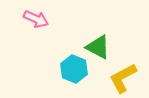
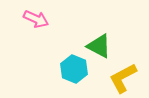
green triangle: moved 1 px right, 1 px up
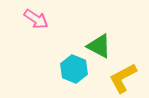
pink arrow: rotated 10 degrees clockwise
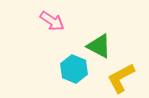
pink arrow: moved 16 px right, 2 px down
yellow L-shape: moved 2 px left
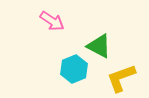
cyan hexagon: rotated 16 degrees clockwise
yellow L-shape: rotated 8 degrees clockwise
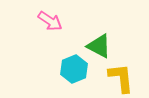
pink arrow: moved 2 px left
yellow L-shape: rotated 104 degrees clockwise
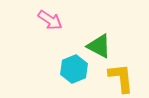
pink arrow: moved 1 px up
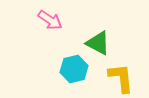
green triangle: moved 1 px left, 3 px up
cyan hexagon: rotated 8 degrees clockwise
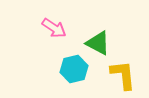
pink arrow: moved 4 px right, 8 px down
yellow L-shape: moved 2 px right, 3 px up
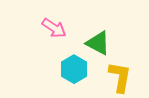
cyan hexagon: rotated 16 degrees counterclockwise
yellow L-shape: moved 3 px left, 2 px down; rotated 16 degrees clockwise
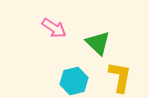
green triangle: rotated 16 degrees clockwise
cyan hexagon: moved 12 px down; rotated 16 degrees clockwise
